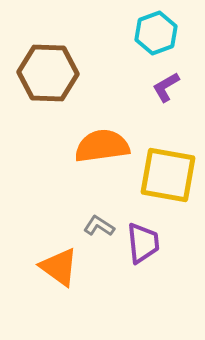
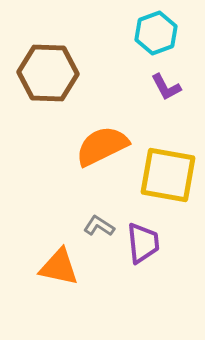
purple L-shape: rotated 88 degrees counterclockwise
orange semicircle: rotated 18 degrees counterclockwise
orange triangle: rotated 24 degrees counterclockwise
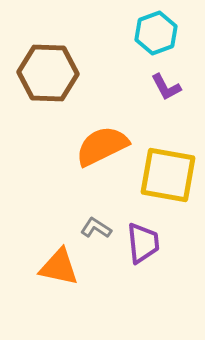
gray L-shape: moved 3 px left, 2 px down
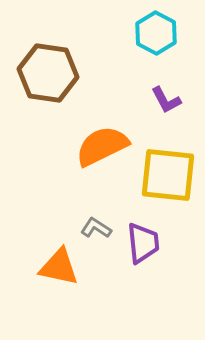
cyan hexagon: rotated 12 degrees counterclockwise
brown hexagon: rotated 6 degrees clockwise
purple L-shape: moved 13 px down
yellow square: rotated 4 degrees counterclockwise
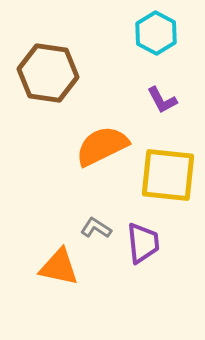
purple L-shape: moved 4 px left
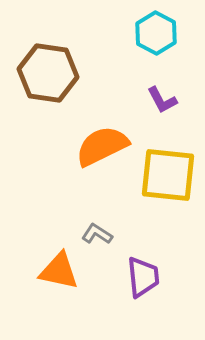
gray L-shape: moved 1 px right, 6 px down
purple trapezoid: moved 34 px down
orange triangle: moved 4 px down
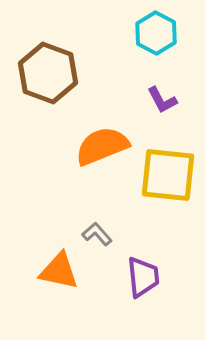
brown hexagon: rotated 12 degrees clockwise
orange semicircle: rotated 4 degrees clockwise
gray L-shape: rotated 16 degrees clockwise
